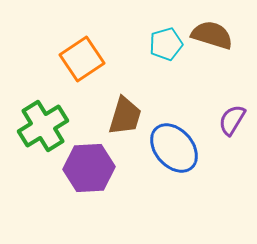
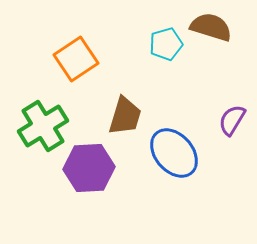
brown semicircle: moved 1 px left, 8 px up
orange square: moved 6 px left
blue ellipse: moved 5 px down
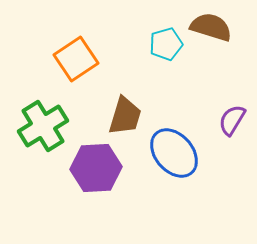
purple hexagon: moved 7 px right
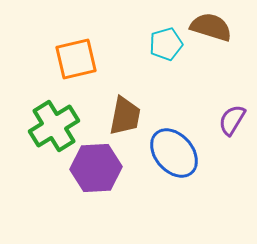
orange square: rotated 21 degrees clockwise
brown trapezoid: rotated 6 degrees counterclockwise
green cross: moved 11 px right
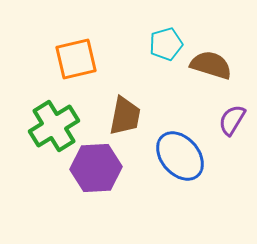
brown semicircle: moved 38 px down
blue ellipse: moved 6 px right, 3 px down
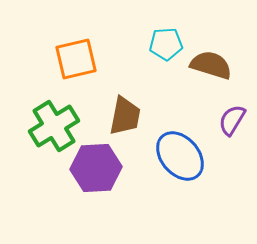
cyan pentagon: rotated 12 degrees clockwise
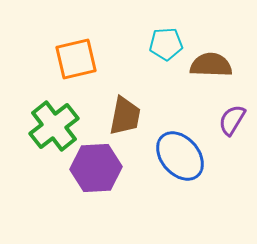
brown semicircle: rotated 15 degrees counterclockwise
green cross: rotated 6 degrees counterclockwise
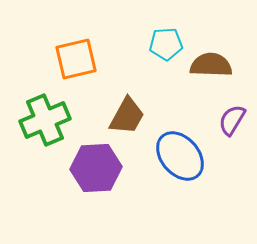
brown trapezoid: moved 2 px right; rotated 18 degrees clockwise
green cross: moved 9 px left, 6 px up; rotated 15 degrees clockwise
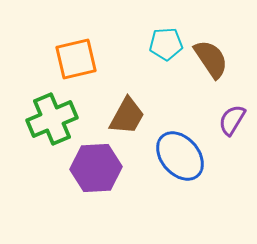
brown semicircle: moved 6 px up; rotated 54 degrees clockwise
green cross: moved 7 px right, 1 px up
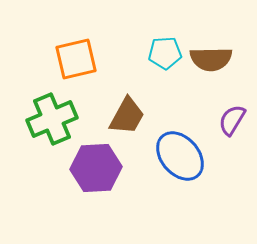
cyan pentagon: moved 1 px left, 9 px down
brown semicircle: rotated 123 degrees clockwise
